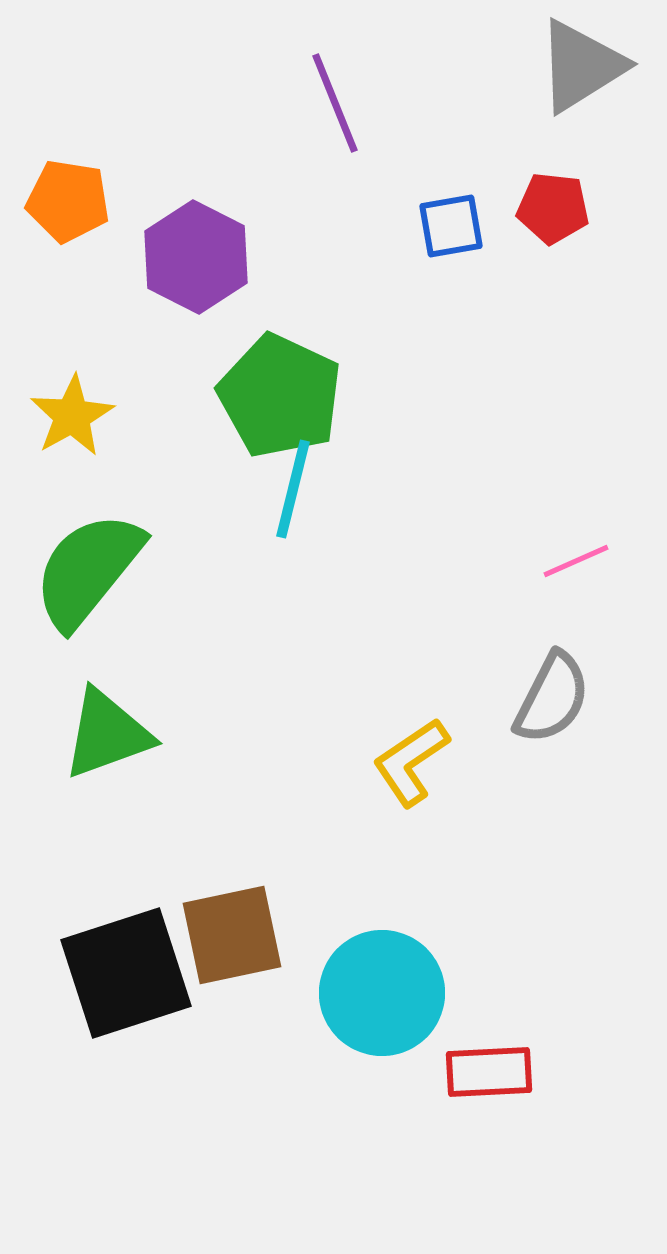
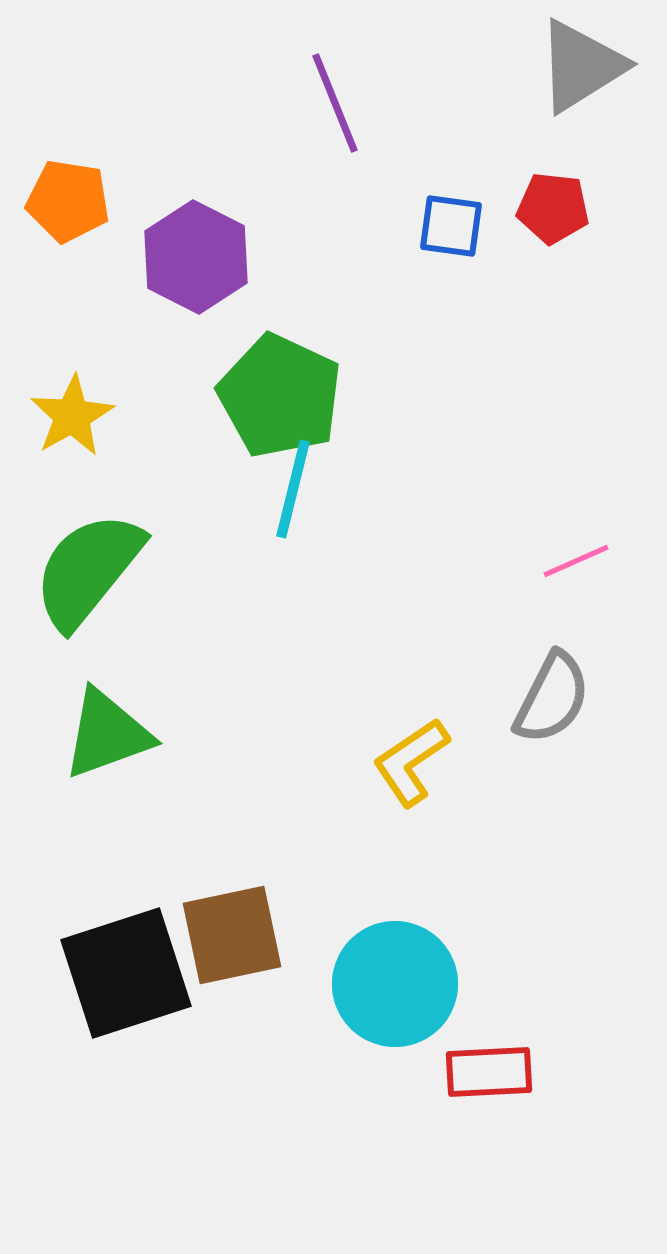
blue square: rotated 18 degrees clockwise
cyan circle: moved 13 px right, 9 px up
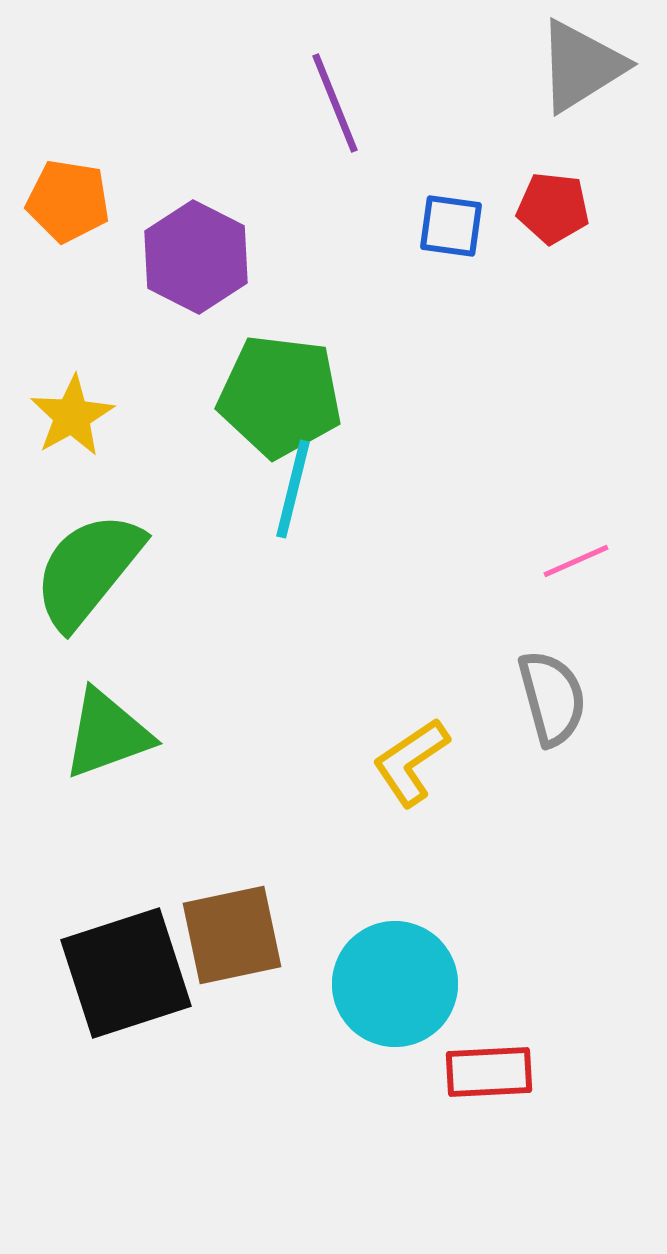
green pentagon: rotated 18 degrees counterclockwise
gray semicircle: rotated 42 degrees counterclockwise
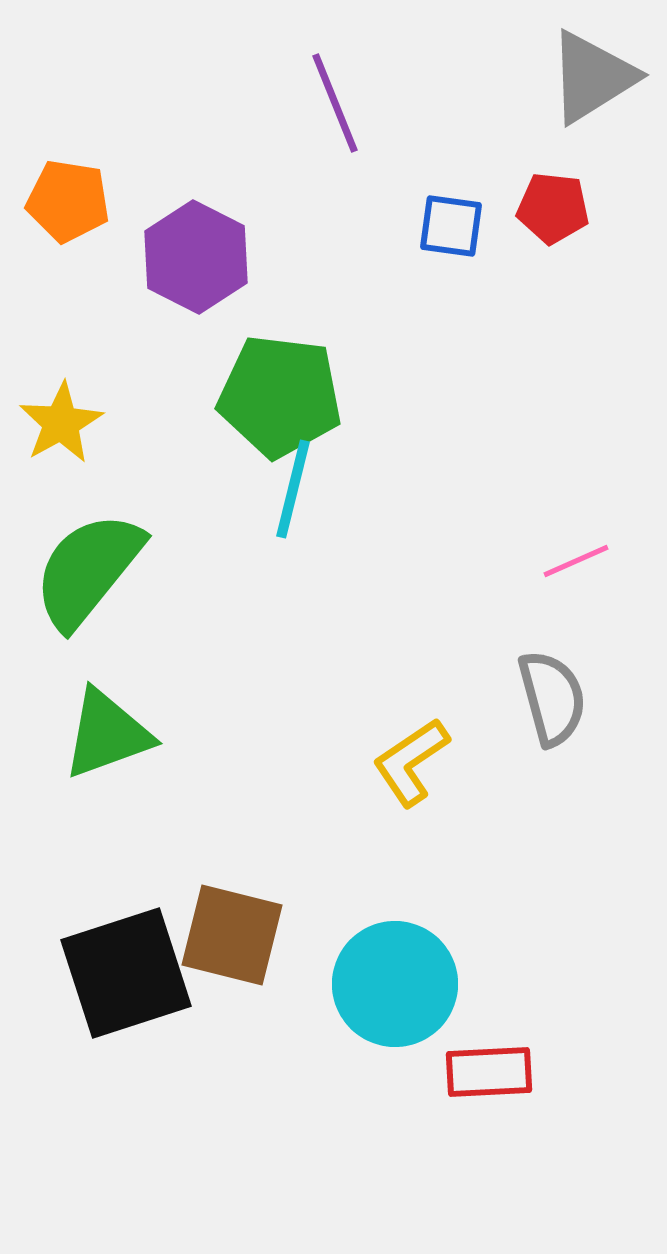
gray triangle: moved 11 px right, 11 px down
yellow star: moved 11 px left, 7 px down
brown square: rotated 26 degrees clockwise
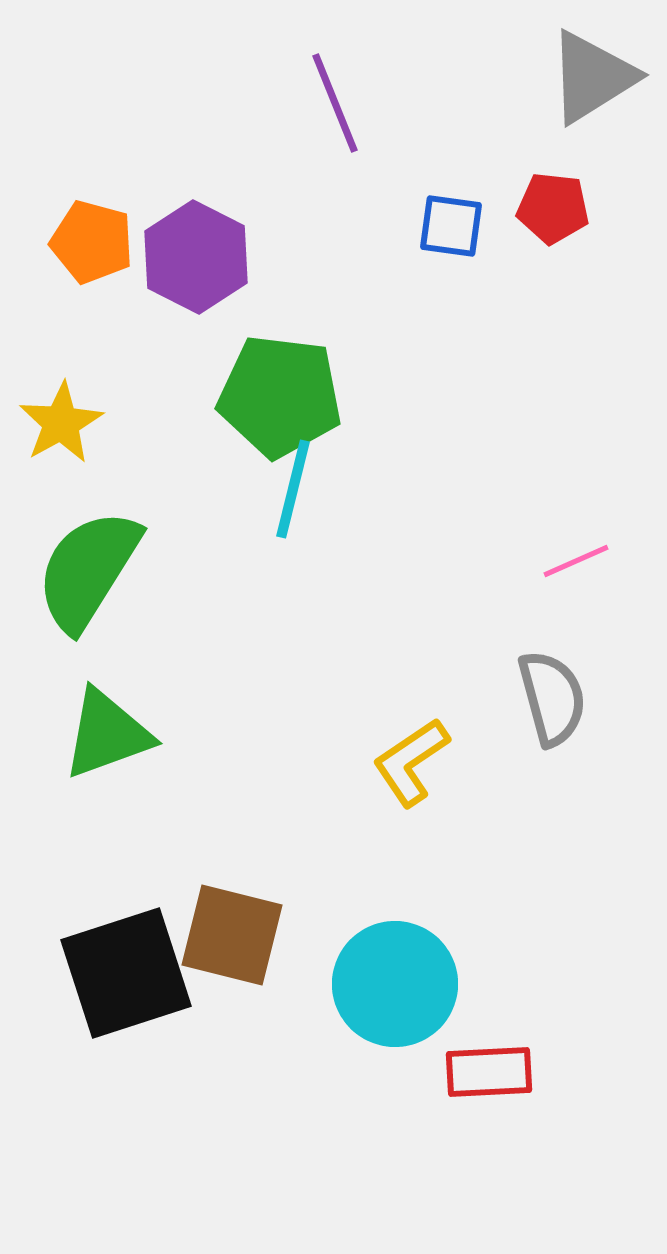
orange pentagon: moved 24 px right, 41 px down; rotated 6 degrees clockwise
green semicircle: rotated 7 degrees counterclockwise
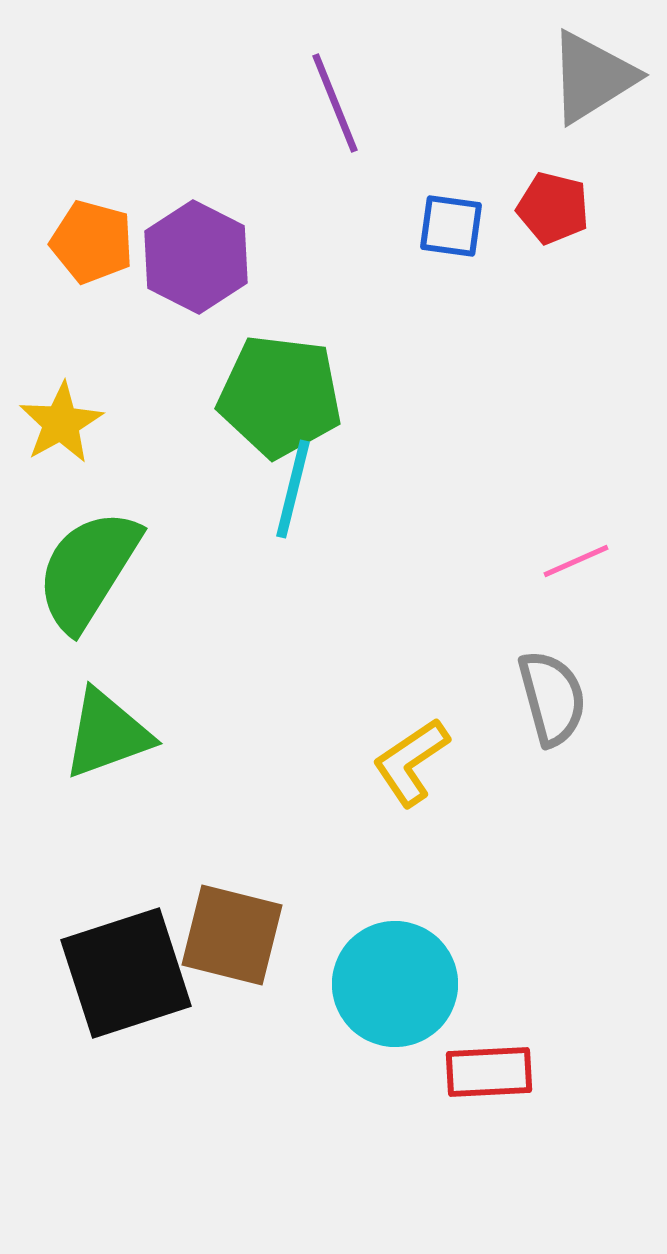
red pentagon: rotated 8 degrees clockwise
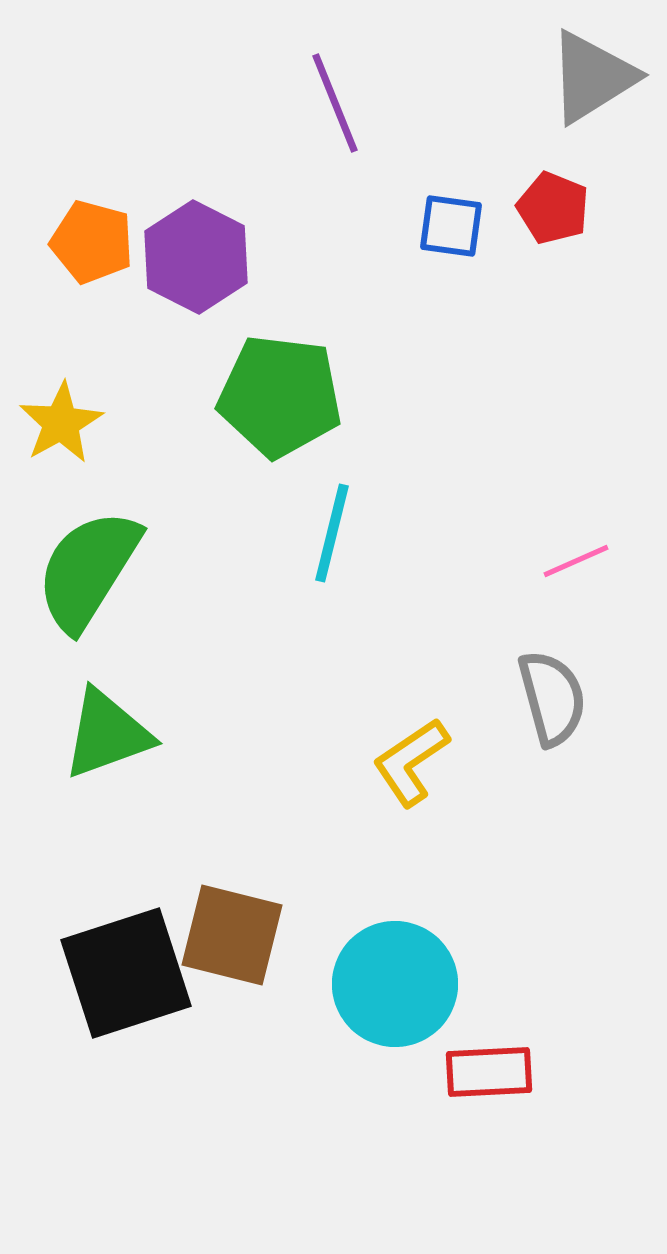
red pentagon: rotated 8 degrees clockwise
cyan line: moved 39 px right, 44 px down
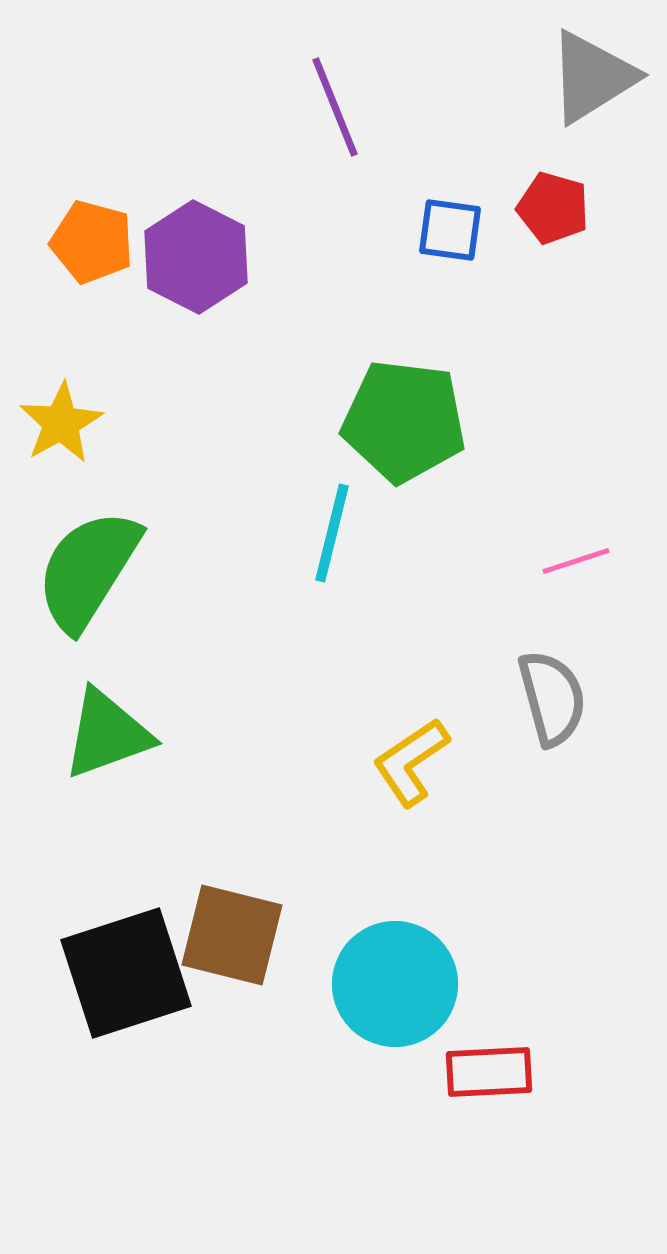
purple line: moved 4 px down
red pentagon: rotated 6 degrees counterclockwise
blue square: moved 1 px left, 4 px down
green pentagon: moved 124 px right, 25 px down
pink line: rotated 6 degrees clockwise
